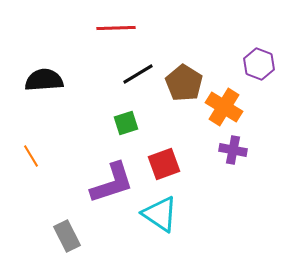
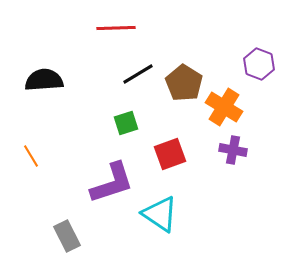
red square: moved 6 px right, 10 px up
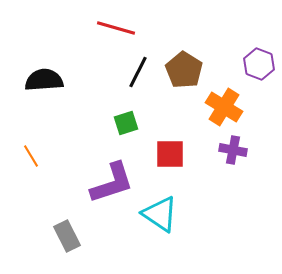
red line: rotated 18 degrees clockwise
black line: moved 2 px up; rotated 32 degrees counterclockwise
brown pentagon: moved 13 px up
red square: rotated 20 degrees clockwise
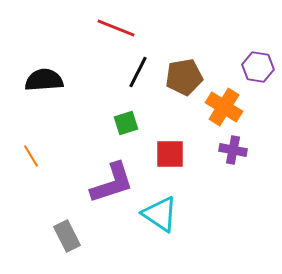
red line: rotated 6 degrees clockwise
purple hexagon: moved 1 px left, 3 px down; rotated 12 degrees counterclockwise
brown pentagon: moved 7 px down; rotated 30 degrees clockwise
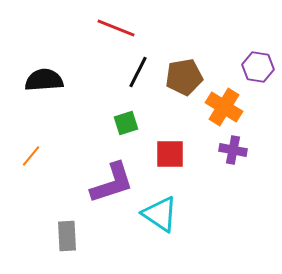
orange line: rotated 70 degrees clockwise
gray rectangle: rotated 24 degrees clockwise
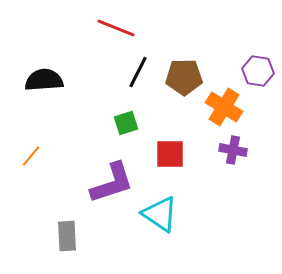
purple hexagon: moved 4 px down
brown pentagon: rotated 9 degrees clockwise
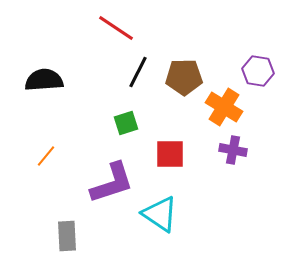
red line: rotated 12 degrees clockwise
orange line: moved 15 px right
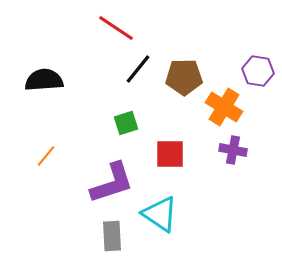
black line: moved 3 px up; rotated 12 degrees clockwise
gray rectangle: moved 45 px right
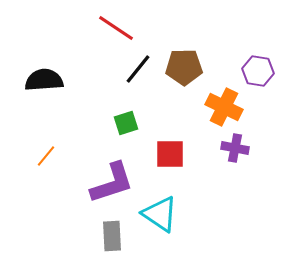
brown pentagon: moved 10 px up
orange cross: rotated 6 degrees counterclockwise
purple cross: moved 2 px right, 2 px up
